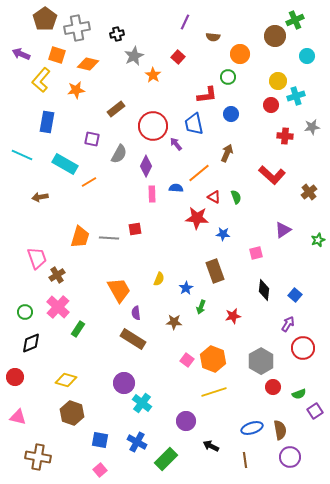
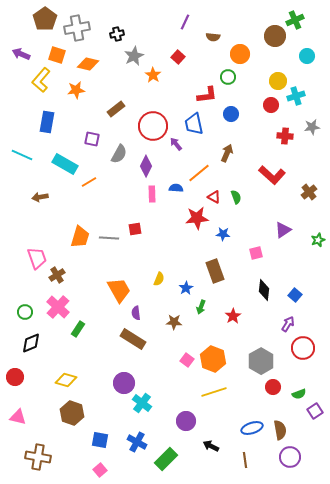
red star at (197, 218): rotated 10 degrees counterclockwise
red star at (233, 316): rotated 21 degrees counterclockwise
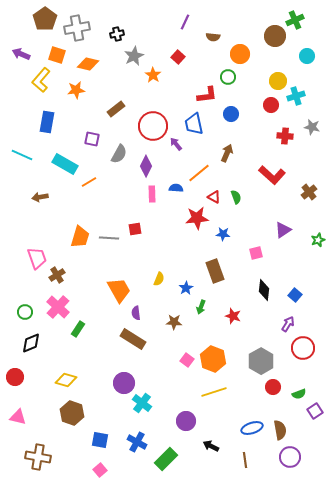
gray star at (312, 127): rotated 21 degrees clockwise
red star at (233, 316): rotated 21 degrees counterclockwise
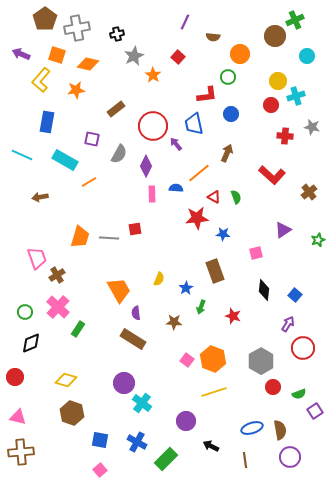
cyan rectangle at (65, 164): moved 4 px up
brown cross at (38, 457): moved 17 px left, 5 px up; rotated 15 degrees counterclockwise
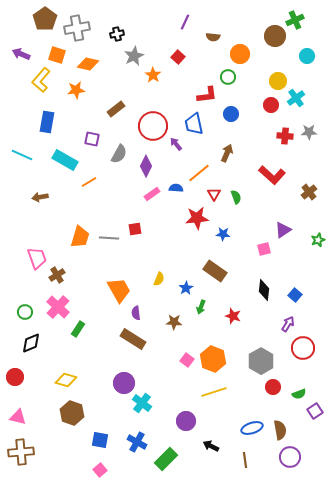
cyan cross at (296, 96): moved 2 px down; rotated 18 degrees counterclockwise
gray star at (312, 127): moved 3 px left, 5 px down; rotated 14 degrees counterclockwise
pink rectangle at (152, 194): rotated 56 degrees clockwise
red triangle at (214, 197): moved 3 px up; rotated 32 degrees clockwise
pink square at (256, 253): moved 8 px right, 4 px up
brown rectangle at (215, 271): rotated 35 degrees counterclockwise
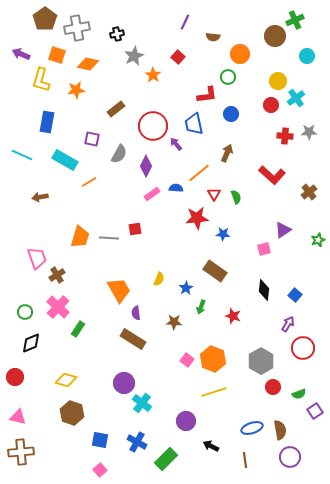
yellow L-shape at (41, 80): rotated 25 degrees counterclockwise
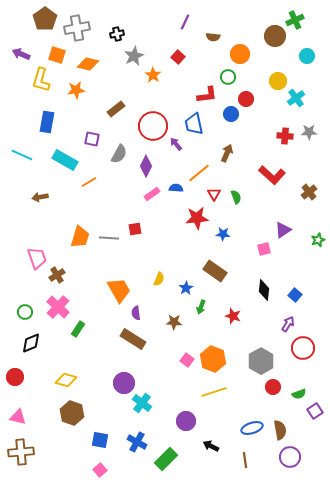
red circle at (271, 105): moved 25 px left, 6 px up
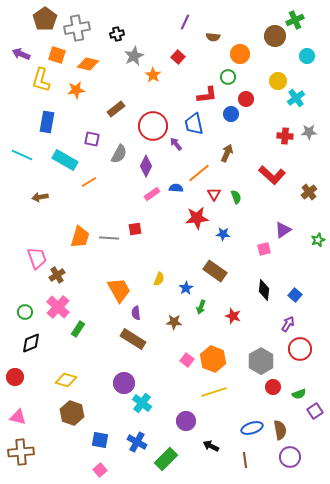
red circle at (303, 348): moved 3 px left, 1 px down
